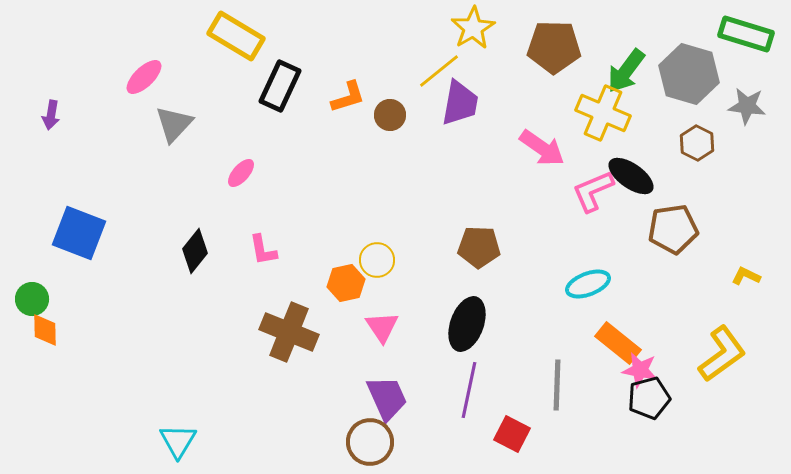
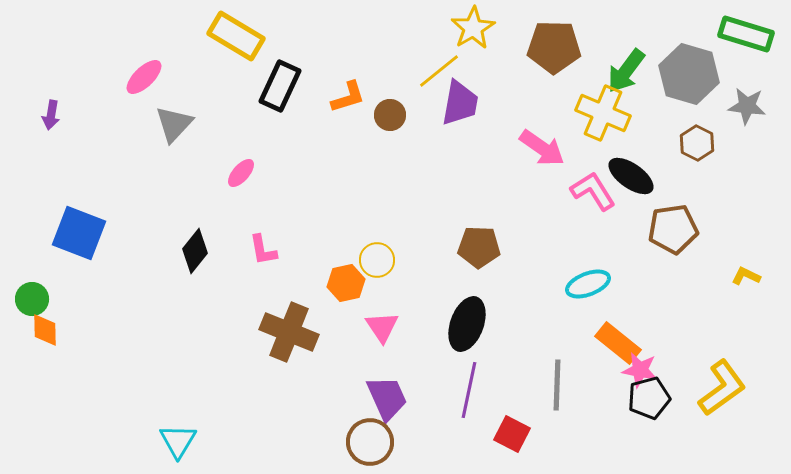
pink L-shape at (593, 191): rotated 81 degrees clockwise
yellow L-shape at (722, 354): moved 34 px down
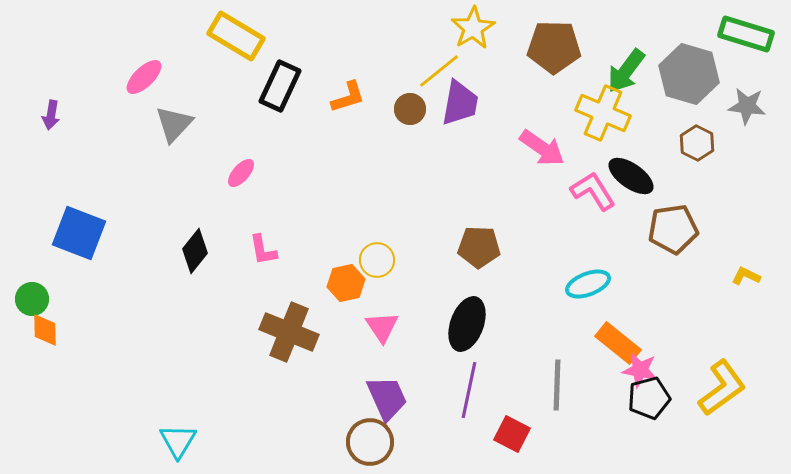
brown circle at (390, 115): moved 20 px right, 6 px up
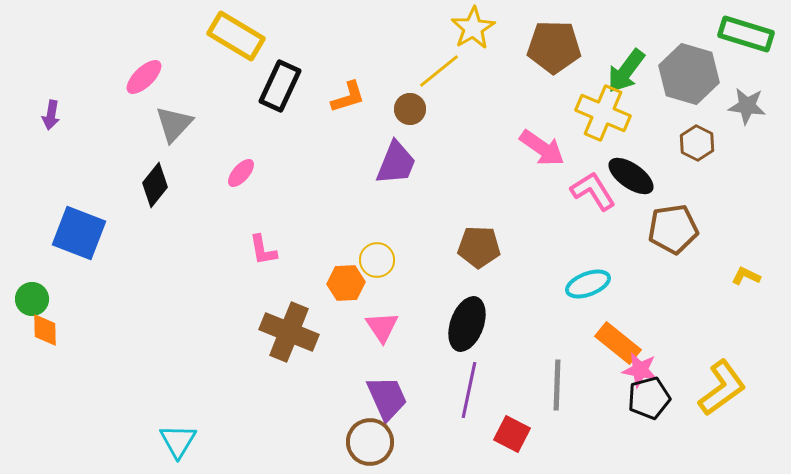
purple trapezoid at (460, 103): moved 64 px left, 60 px down; rotated 12 degrees clockwise
black diamond at (195, 251): moved 40 px left, 66 px up
orange hexagon at (346, 283): rotated 9 degrees clockwise
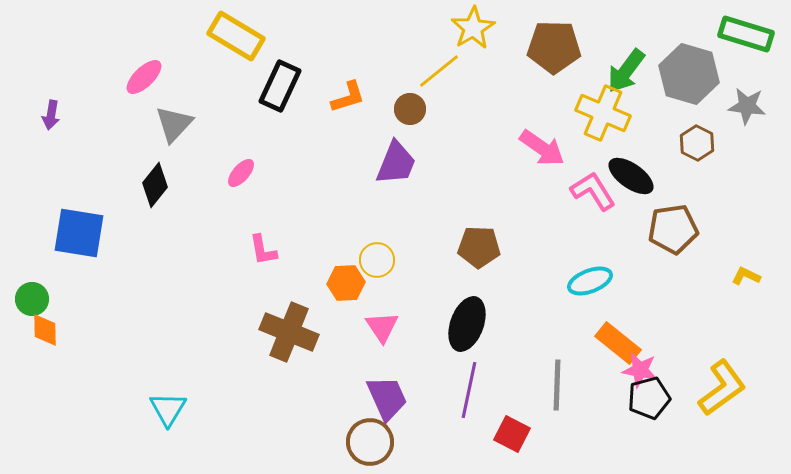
blue square at (79, 233): rotated 12 degrees counterclockwise
cyan ellipse at (588, 284): moved 2 px right, 3 px up
cyan triangle at (178, 441): moved 10 px left, 32 px up
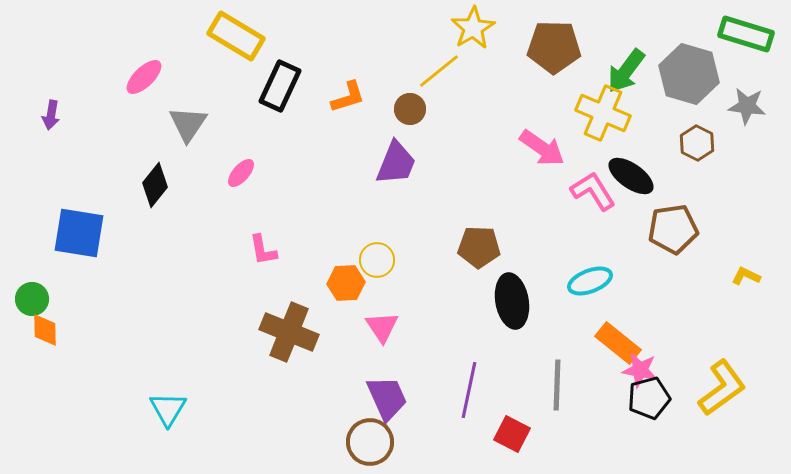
gray triangle at (174, 124): moved 14 px right; rotated 9 degrees counterclockwise
black ellipse at (467, 324): moved 45 px right, 23 px up; rotated 30 degrees counterclockwise
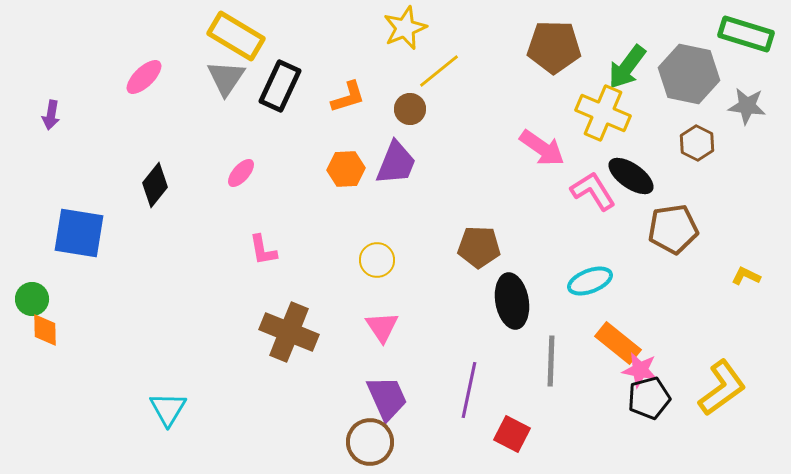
yellow star at (473, 28): moved 68 px left; rotated 9 degrees clockwise
green arrow at (626, 71): moved 1 px right, 4 px up
gray hexagon at (689, 74): rotated 4 degrees counterclockwise
gray triangle at (188, 124): moved 38 px right, 46 px up
orange hexagon at (346, 283): moved 114 px up
gray line at (557, 385): moved 6 px left, 24 px up
